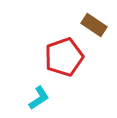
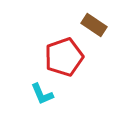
cyan L-shape: moved 3 px right, 4 px up; rotated 100 degrees clockwise
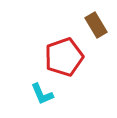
brown rectangle: moved 2 px right; rotated 25 degrees clockwise
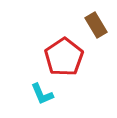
red pentagon: rotated 15 degrees counterclockwise
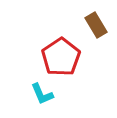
red pentagon: moved 3 px left
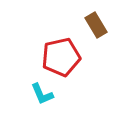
red pentagon: rotated 21 degrees clockwise
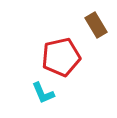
cyan L-shape: moved 1 px right, 1 px up
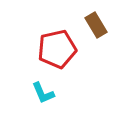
red pentagon: moved 4 px left, 8 px up
